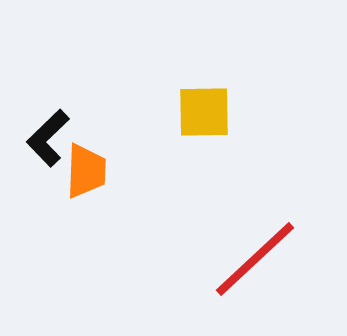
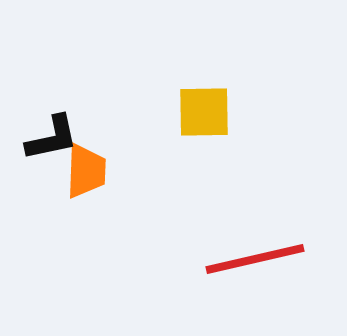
black L-shape: moved 4 px right; rotated 148 degrees counterclockwise
red line: rotated 30 degrees clockwise
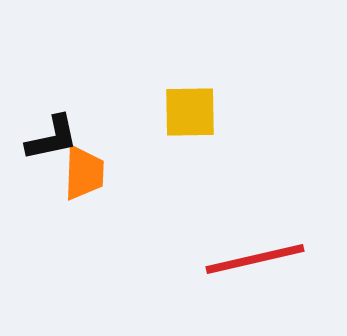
yellow square: moved 14 px left
orange trapezoid: moved 2 px left, 2 px down
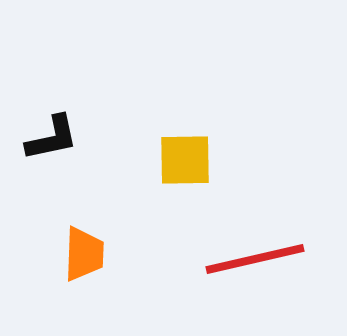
yellow square: moved 5 px left, 48 px down
orange trapezoid: moved 81 px down
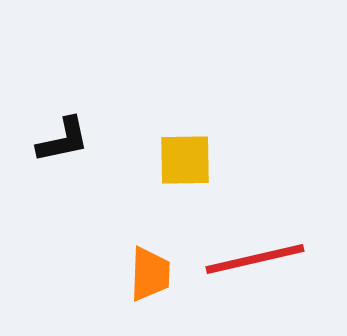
black L-shape: moved 11 px right, 2 px down
orange trapezoid: moved 66 px right, 20 px down
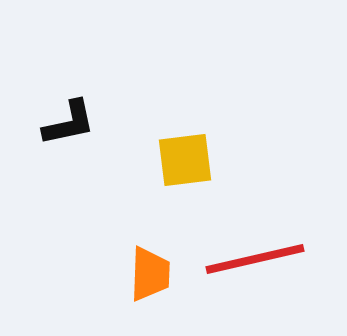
black L-shape: moved 6 px right, 17 px up
yellow square: rotated 6 degrees counterclockwise
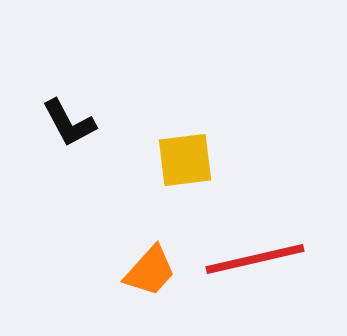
black L-shape: rotated 74 degrees clockwise
orange trapezoid: moved 3 px up; rotated 40 degrees clockwise
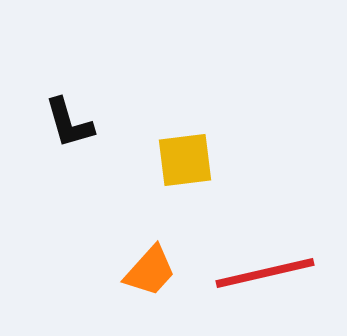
black L-shape: rotated 12 degrees clockwise
red line: moved 10 px right, 14 px down
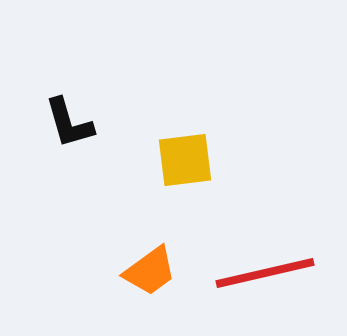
orange trapezoid: rotated 12 degrees clockwise
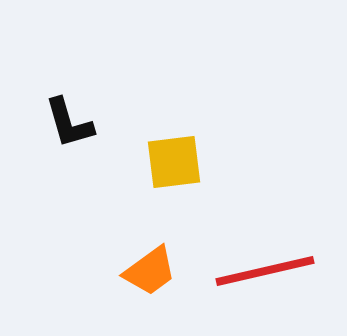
yellow square: moved 11 px left, 2 px down
red line: moved 2 px up
